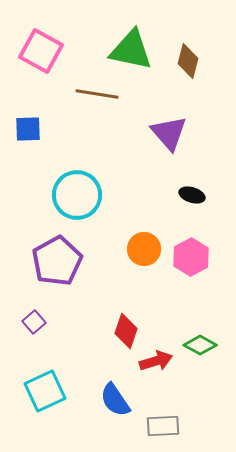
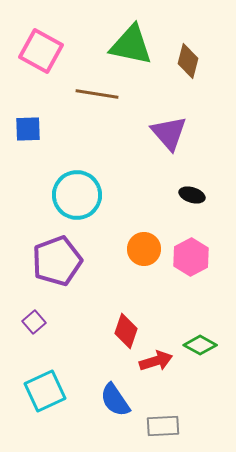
green triangle: moved 5 px up
purple pentagon: rotated 9 degrees clockwise
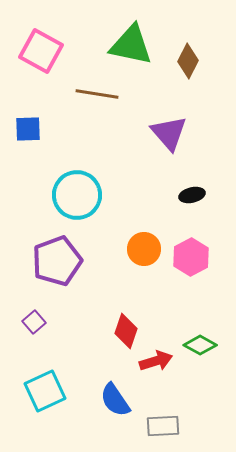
brown diamond: rotated 12 degrees clockwise
black ellipse: rotated 30 degrees counterclockwise
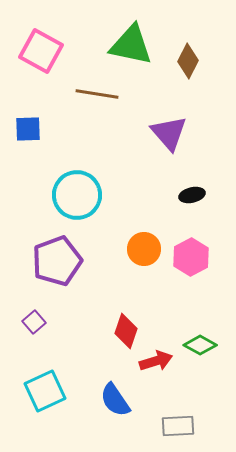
gray rectangle: moved 15 px right
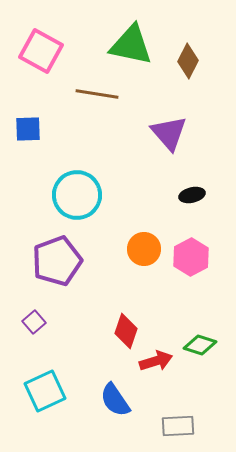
green diamond: rotated 12 degrees counterclockwise
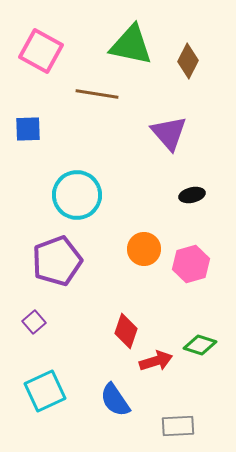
pink hexagon: moved 7 px down; rotated 12 degrees clockwise
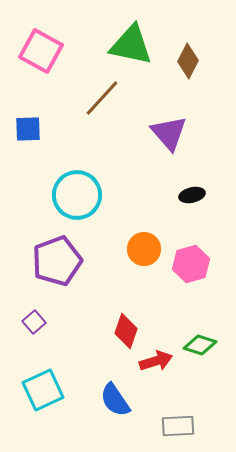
brown line: moved 5 px right, 4 px down; rotated 57 degrees counterclockwise
cyan square: moved 2 px left, 1 px up
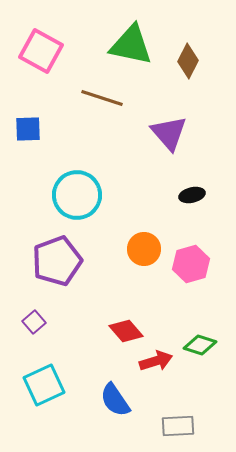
brown line: rotated 66 degrees clockwise
red diamond: rotated 60 degrees counterclockwise
cyan square: moved 1 px right, 5 px up
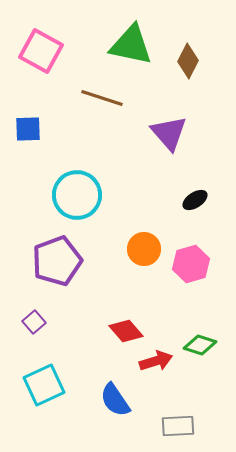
black ellipse: moved 3 px right, 5 px down; rotated 20 degrees counterclockwise
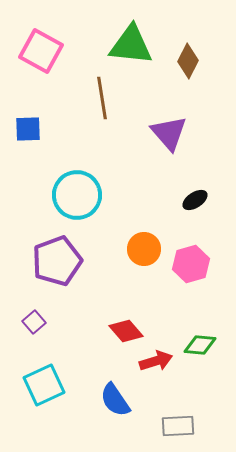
green triangle: rotated 6 degrees counterclockwise
brown line: rotated 63 degrees clockwise
green diamond: rotated 12 degrees counterclockwise
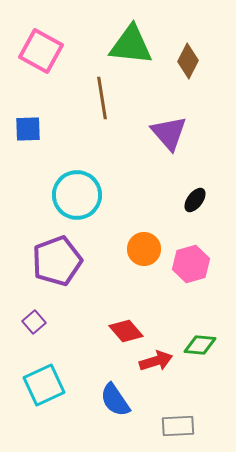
black ellipse: rotated 20 degrees counterclockwise
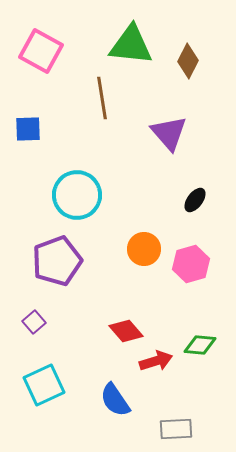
gray rectangle: moved 2 px left, 3 px down
